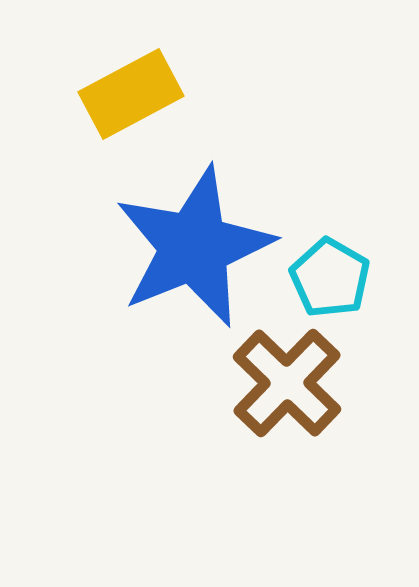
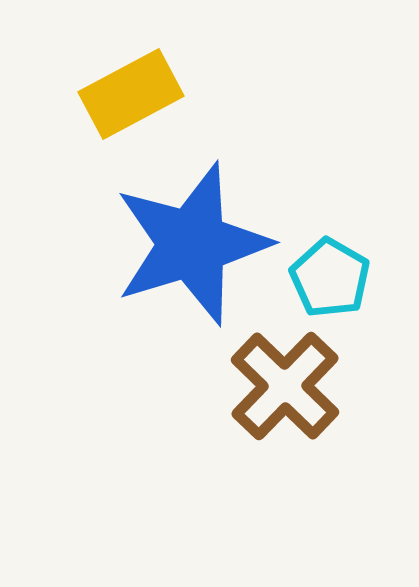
blue star: moved 2 px left, 3 px up; rotated 5 degrees clockwise
brown cross: moved 2 px left, 3 px down
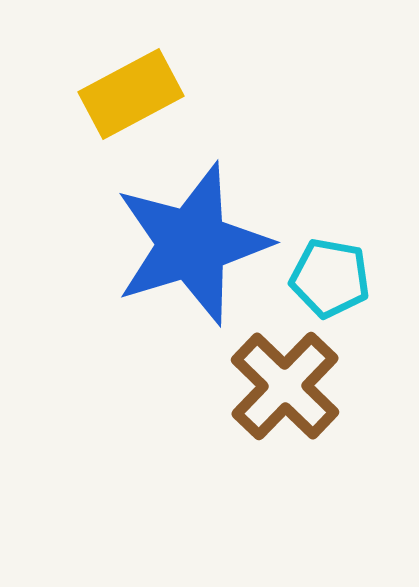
cyan pentagon: rotated 20 degrees counterclockwise
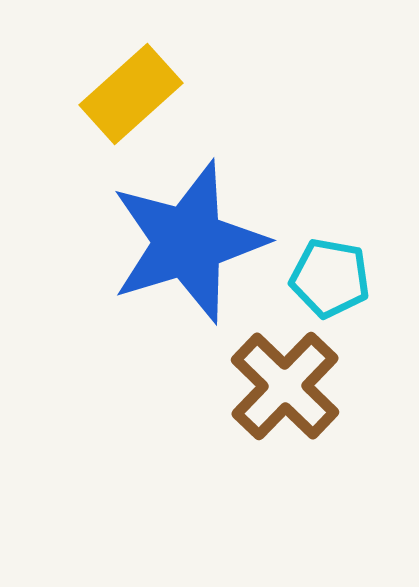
yellow rectangle: rotated 14 degrees counterclockwise
blue star: moved 4 px left, 2 px up
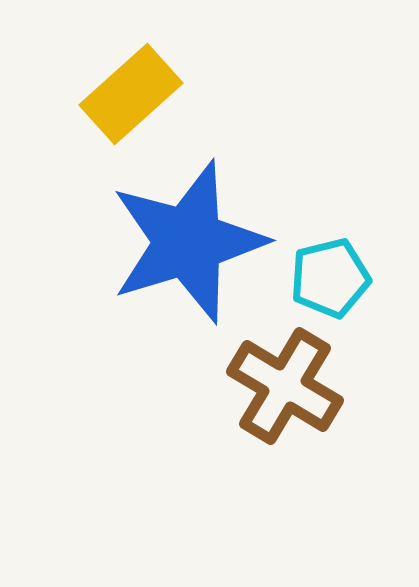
cyan pentagon: rotated 24 degrees counterclockwise
brown cross: rotated 13 degrees counterclockwise
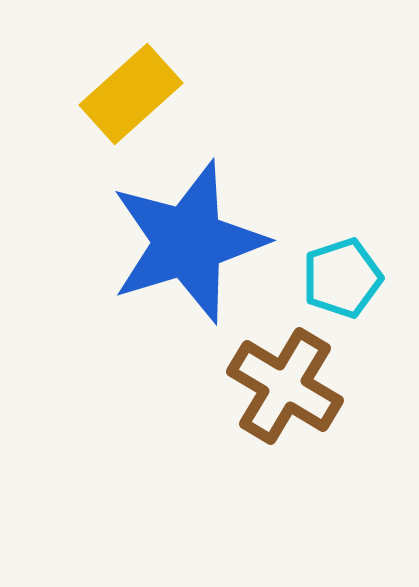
cyan pentagon: moved 12 px right; rotated 4 degrees counterclockwise
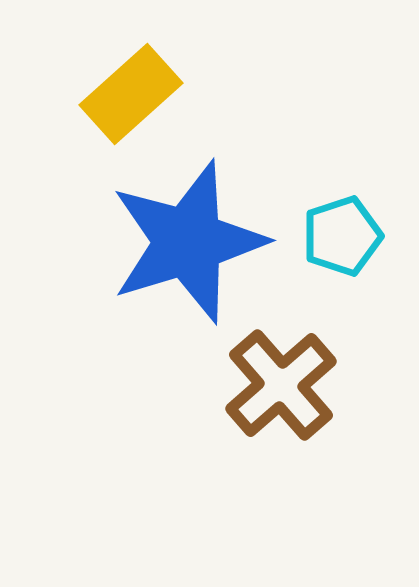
cyan pentagon: moved 42 px up
brown cross: moved 4 px left, 1 px up; rotated 18 degrees clockwise
